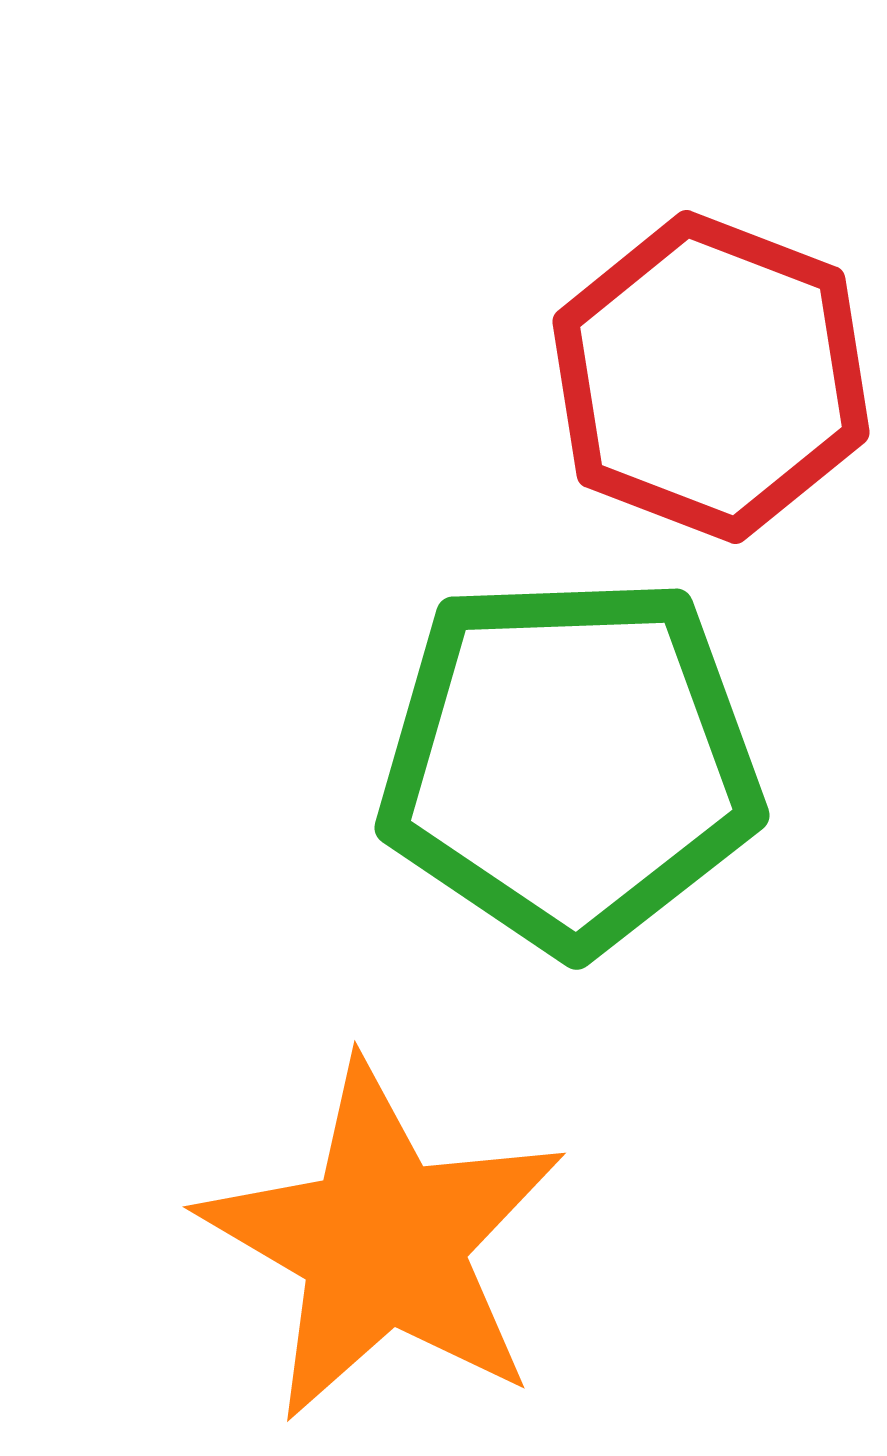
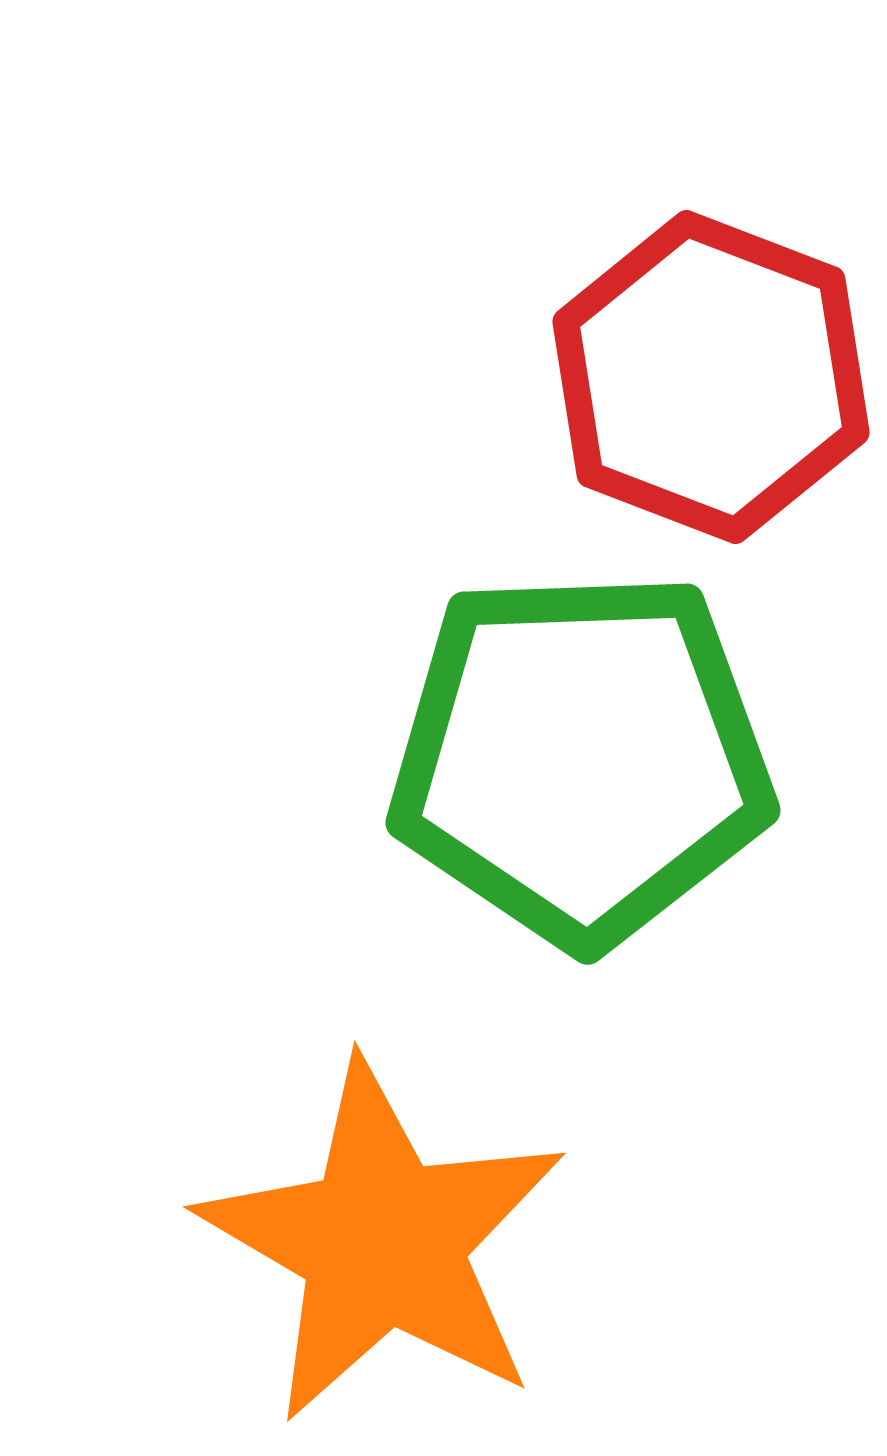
green pentagon: moved 11 px right, 5 px up
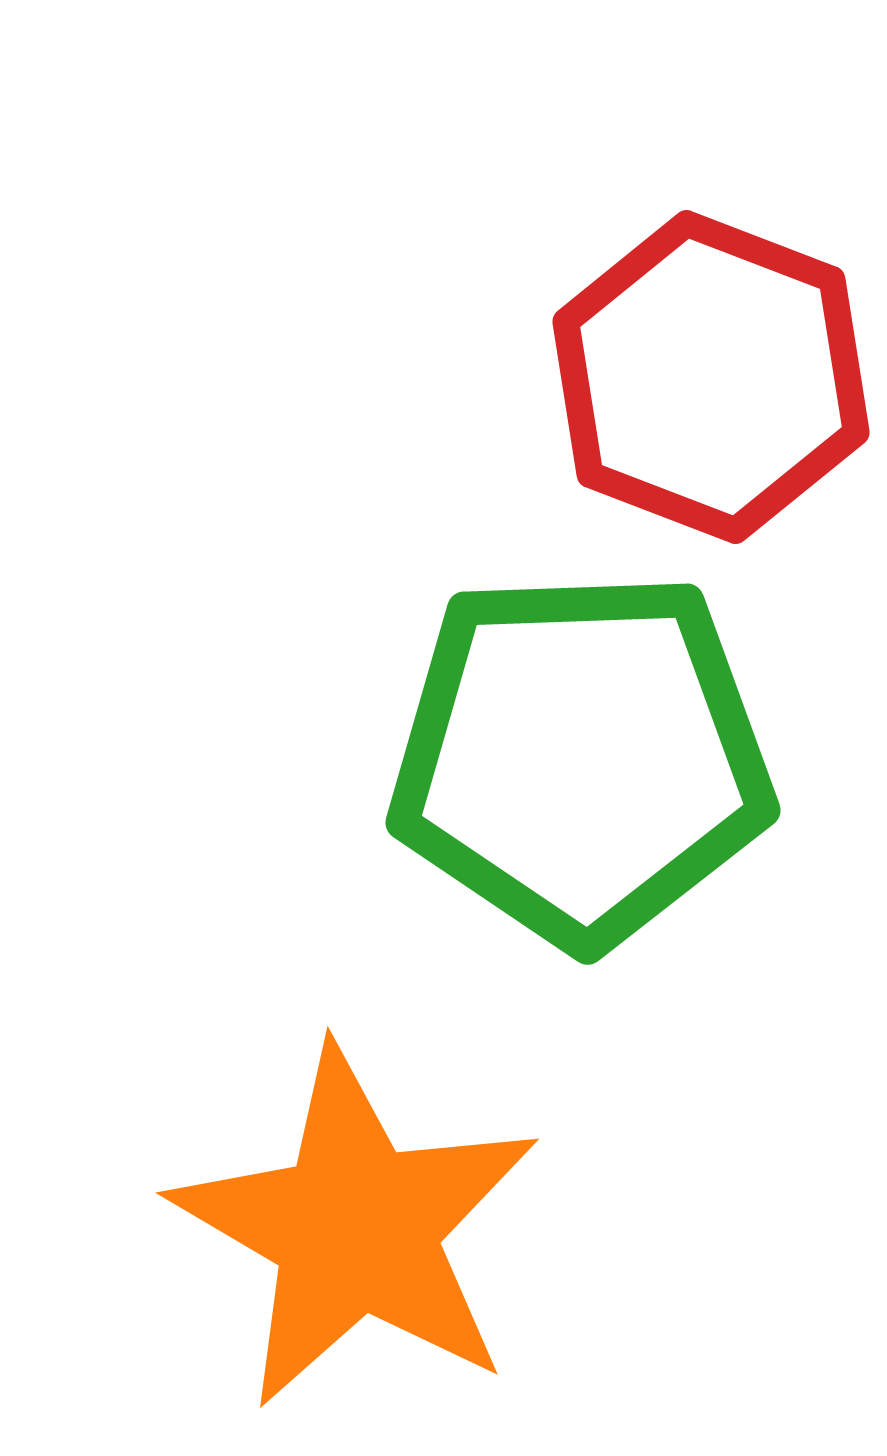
orange star: moved 27 px left, 14 px up
